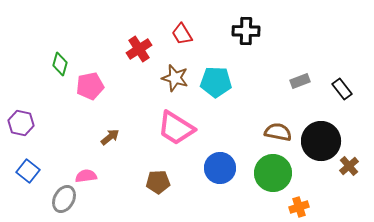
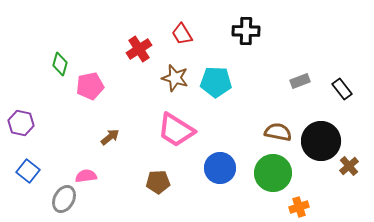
pink trapezoid: moved 2 px down
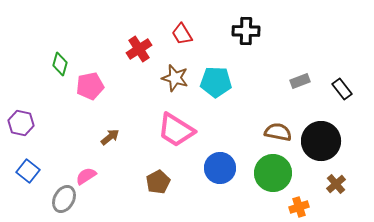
brown cross: moved 13 px left, 18 px down
pink semicircle: rotated 25 degrees counterclockwise
brown pentagon: rotated 25 degrees counterclockwise
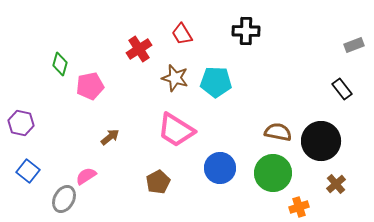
gray rectangle: moved 54 px right, 36 px up
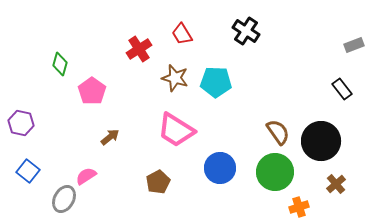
black cross: rotated 32 degrees clockwise
pink pentagon: moved 2 px right, 5 px down; rotated 24 degrees counterclockwise
brown semicircle: rotated 44 degrees clockwise
green circle: moved 2 px right, 1 px up
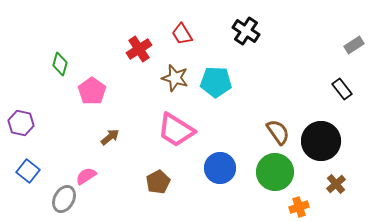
gray rectangle: rotated 12 degrees counterclockwise
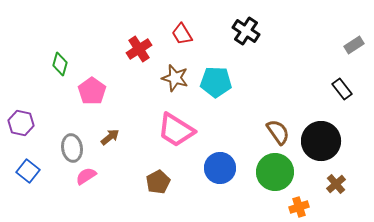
gray ellipse: moved 8 px right, 51 px up; rotated 36 degrees counterclockwise
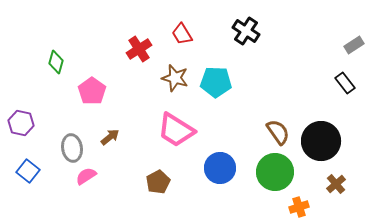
green diamond: moved 4 px left, 2 px up
black rectangle: moved 3 px right, 6 px up
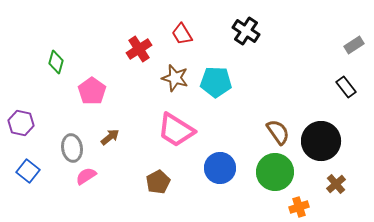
black rectangle: moved 1 px right, 4 px down
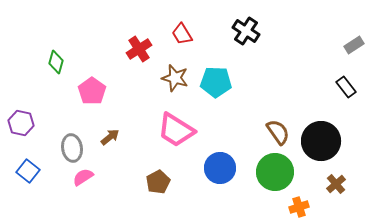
pink semicircle: moved 3 px left, 1 px down
